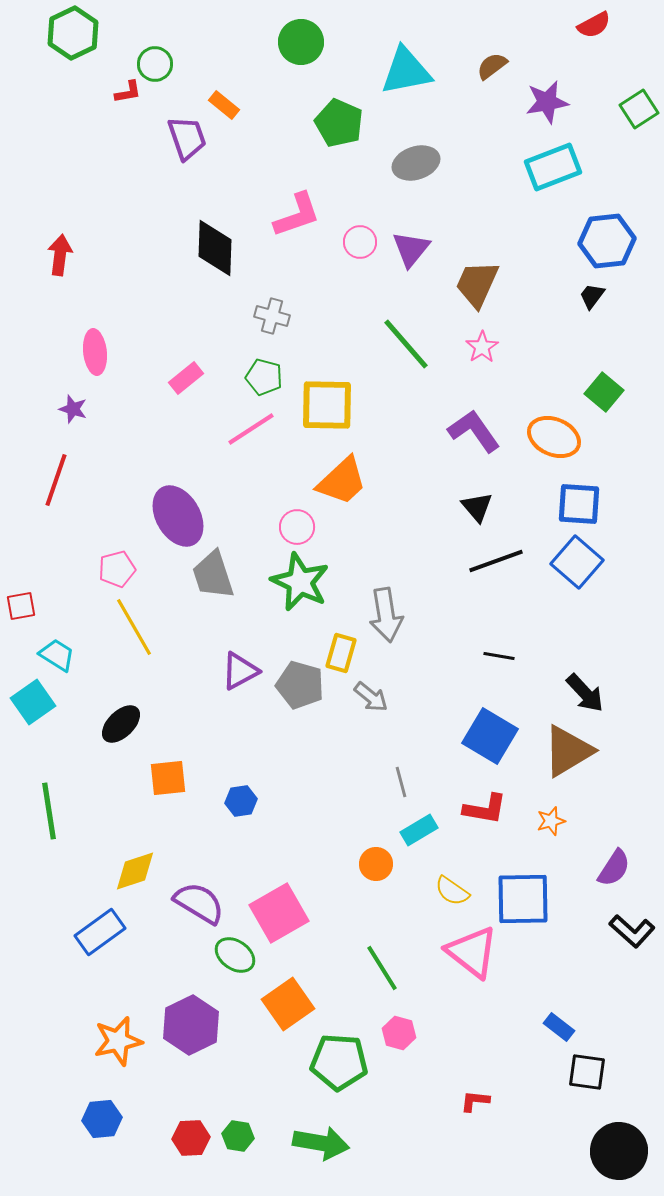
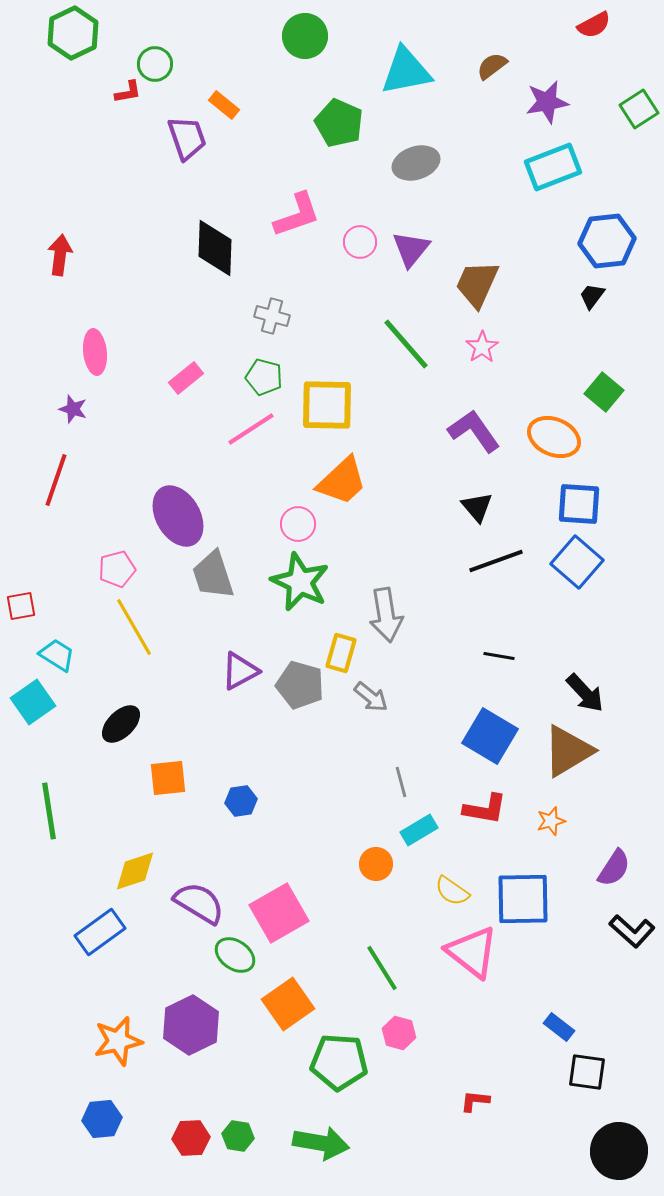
green circle at (301, 42): moved 4 px right, 6 px up
pink circle at (297, 527): moved 1 px right, 3 px up
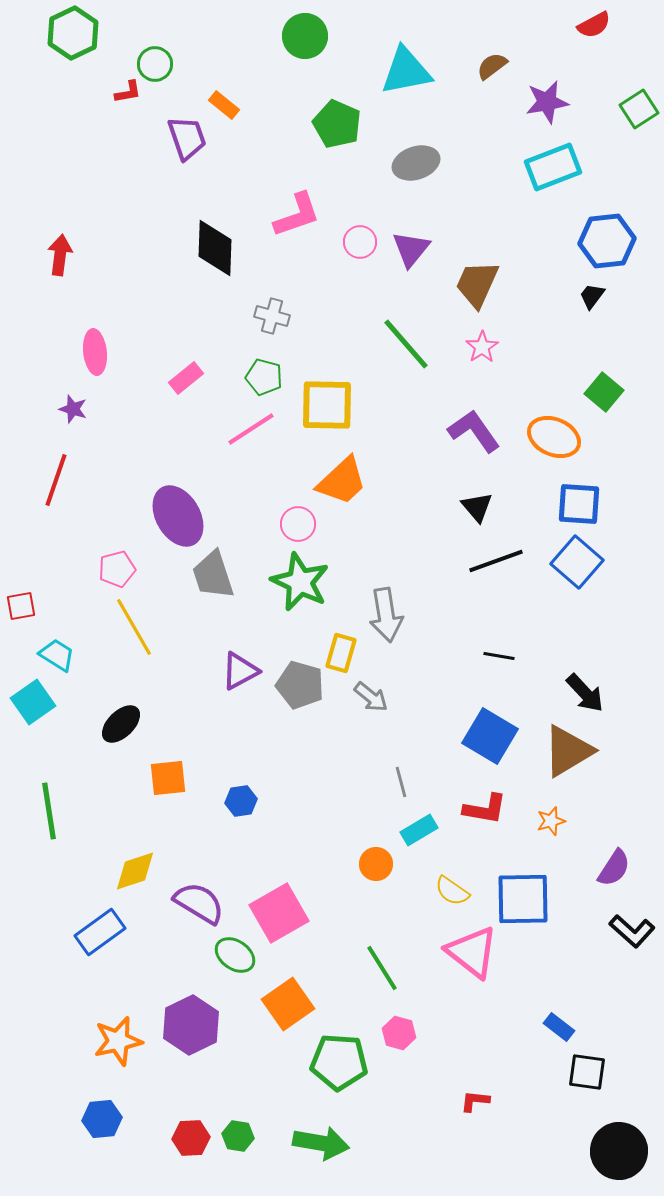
green pentagon at (339, 123): moved 2 px left, 1 px down
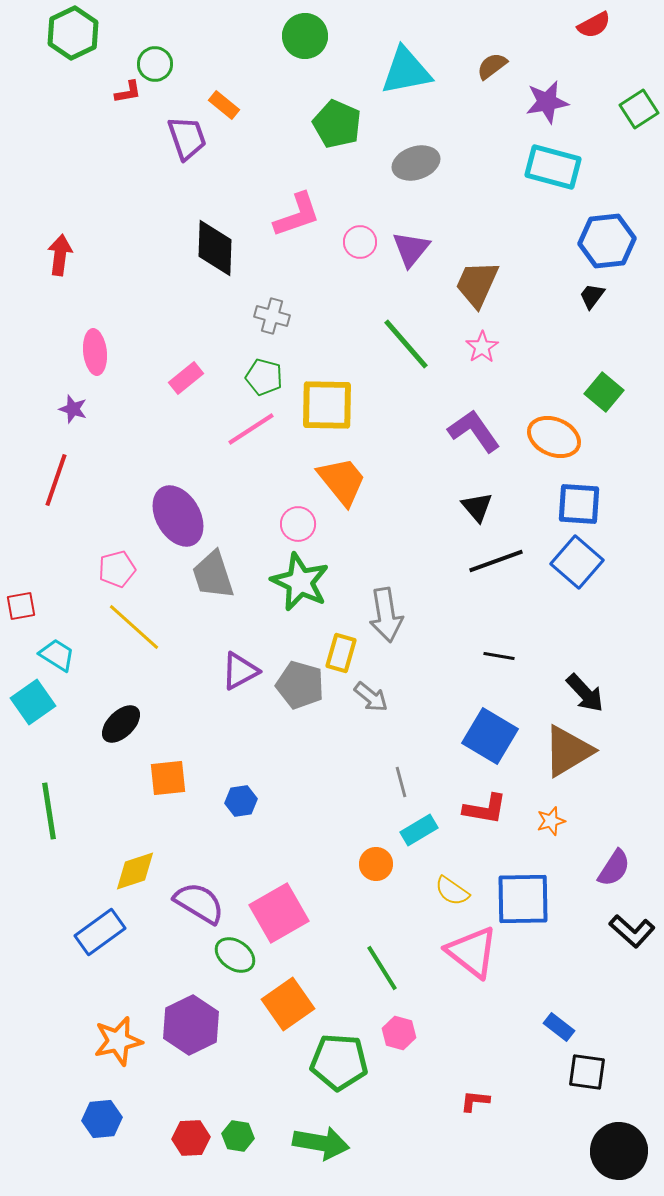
cyan rectangle at (553, 167): rotated 36 degrees clockwise
orange trapezoid at (342, 481): rotated 86 degrees counterclockwise
yellow line at (134, 627): rotated 18 degrees counterclockwise
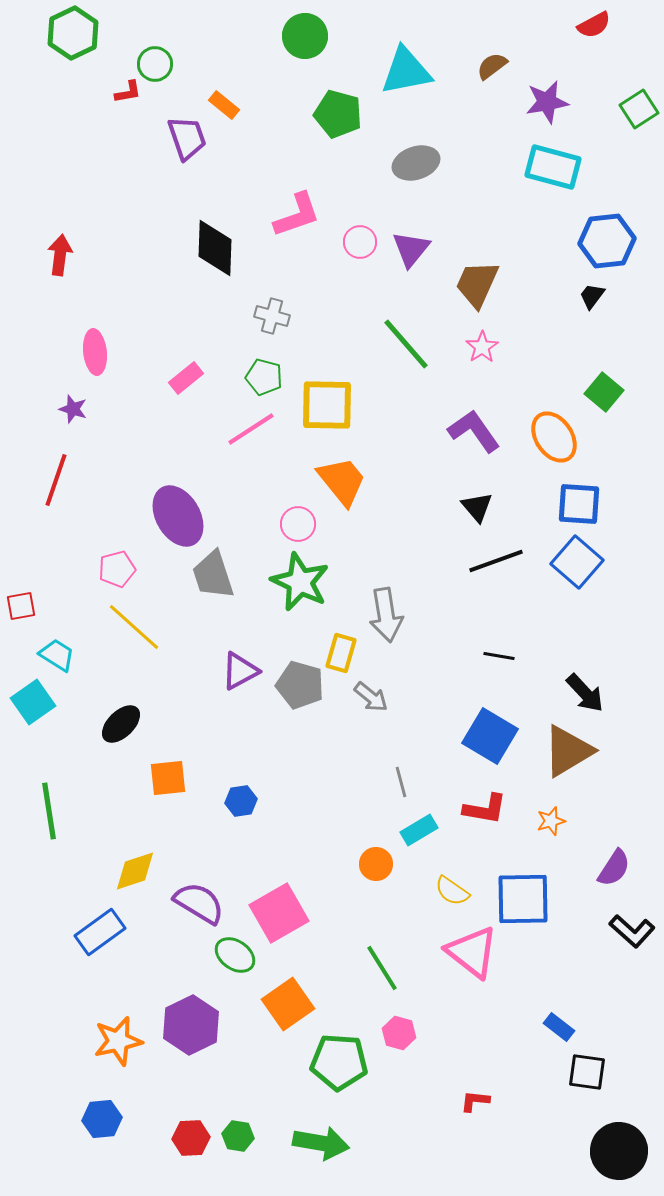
green pentagon at (337, 124): moved 1 px right, 10 px up; rotated 9 degrees counterclockwise
orange ellipse at (554, 437): rotated 33 degrees clockwise
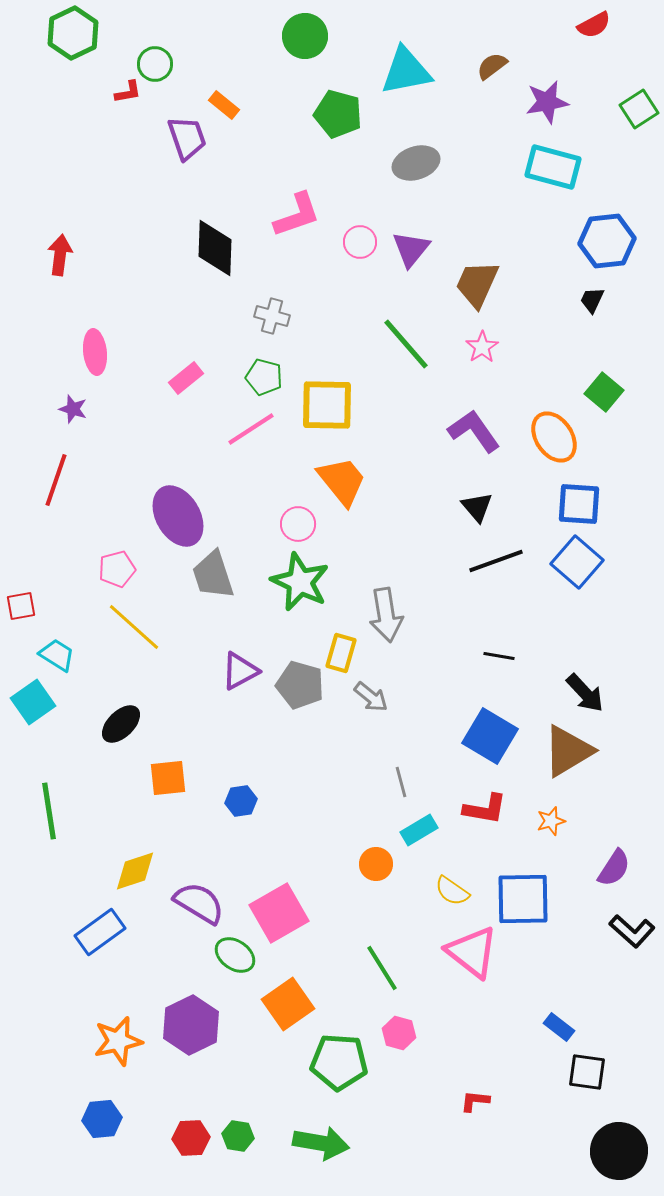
black trapezoid at (592, 296): moved 4 px down; rotated 12 degrees counterclockwise
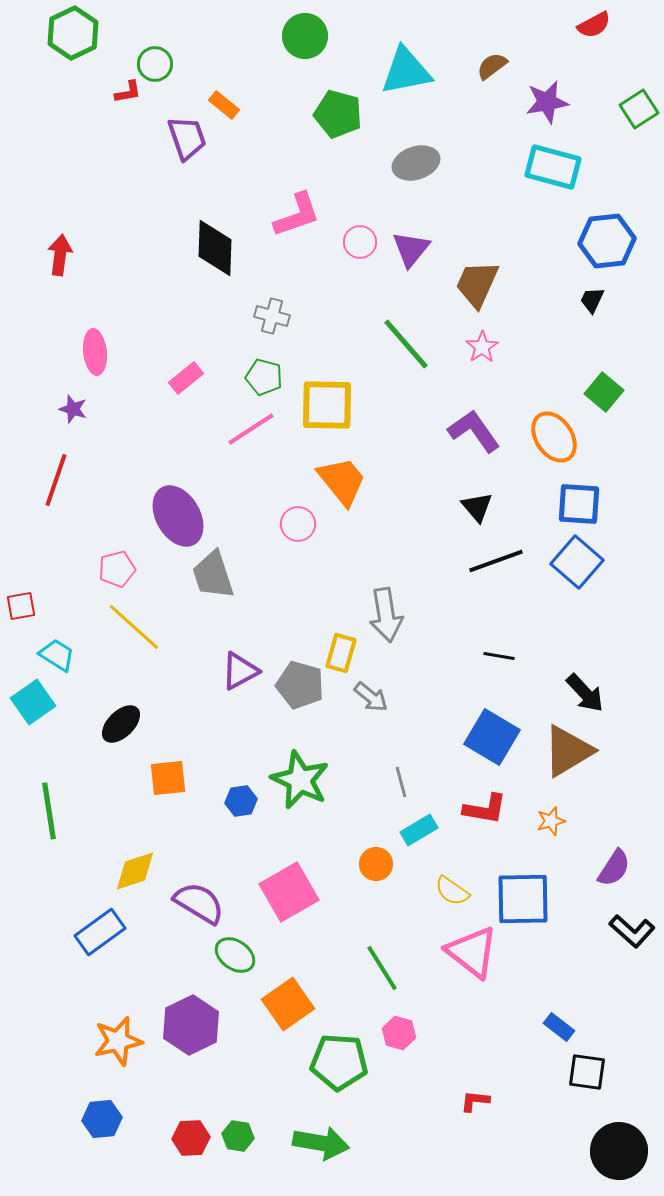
green star at (300, 582): moved 198 px down
blue square at (490, 736): moved 2 px right, 1 px down
pink square at (279, 913): moved 10 px right, 21 px up
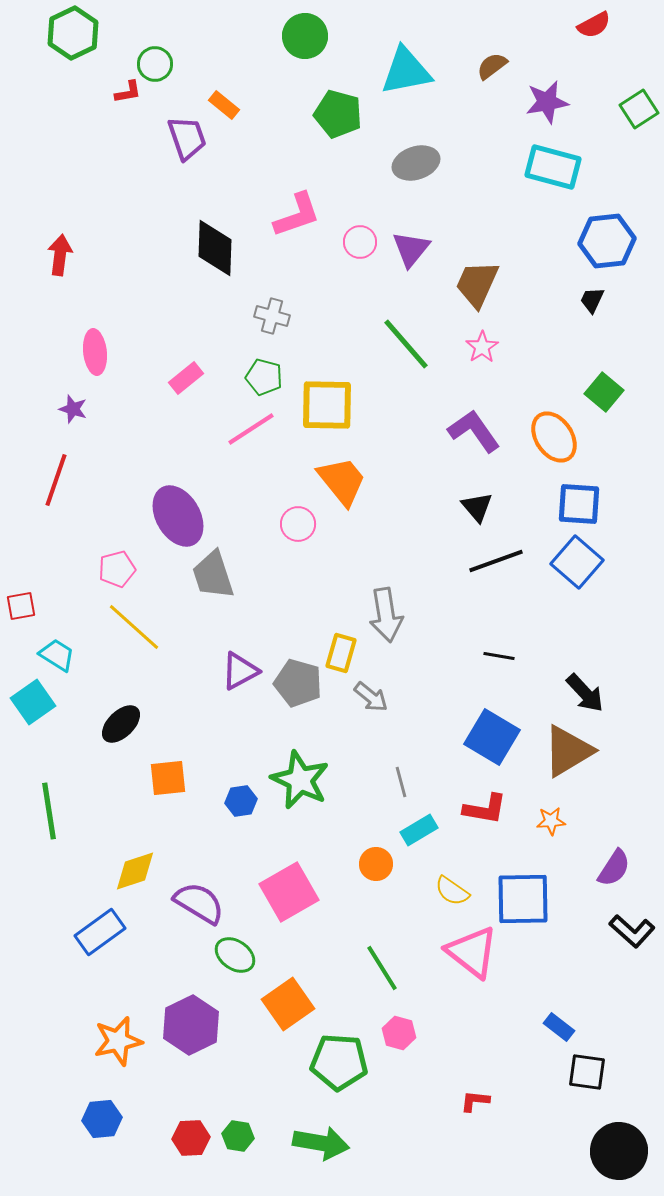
gray pentagon at (300, 685): moved 2 px left, 2 px up
orange star at (551, 821): rotated 12 degrees clockwise
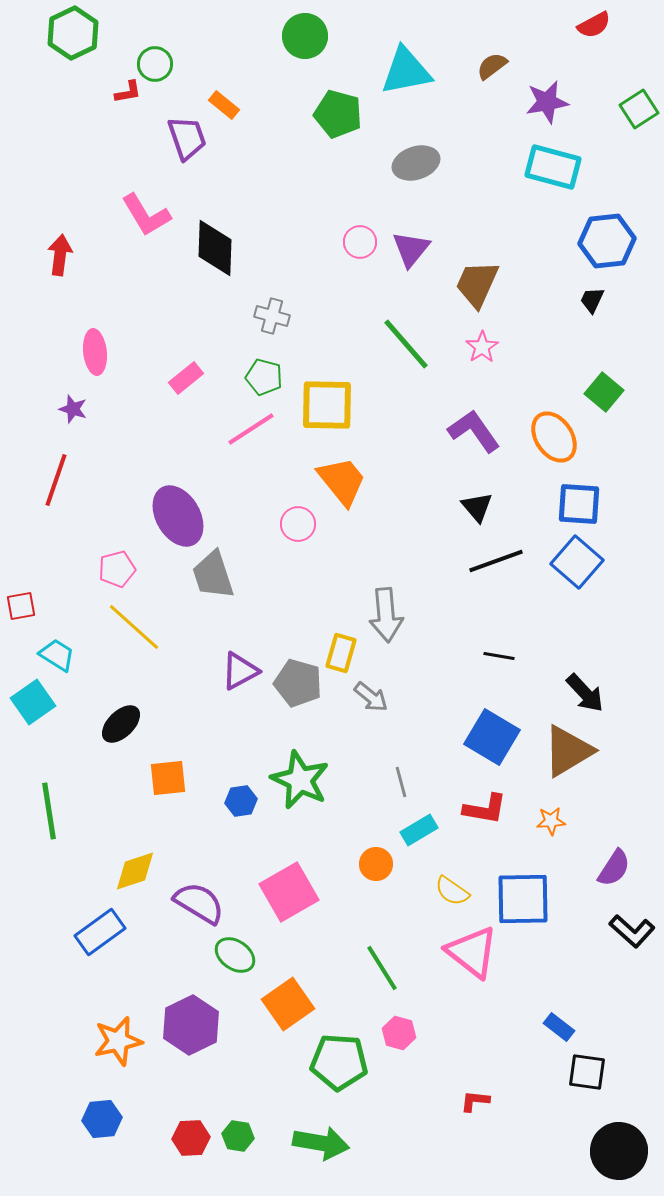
pink L-shape at (297, 215): moved 151 px left; rotated 78 degrees clockwise
gray arrow at (386, 615): rotated 4 degrees clockwise
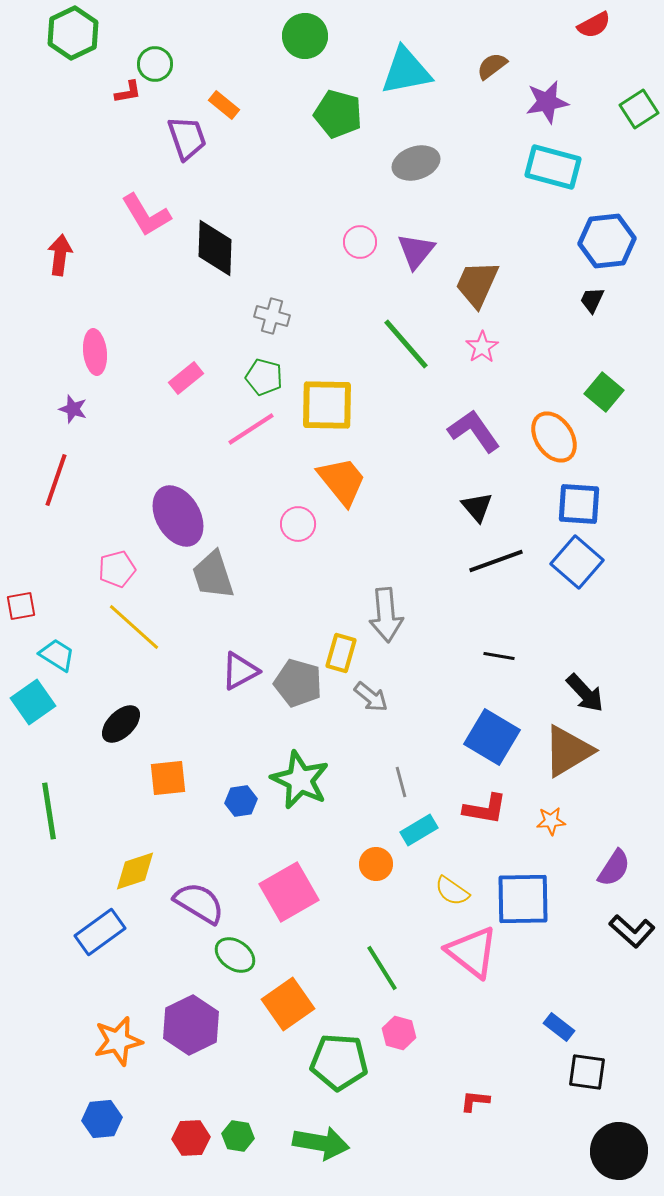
purple triangle at (411, 249): moved 5 px right, 2 px down
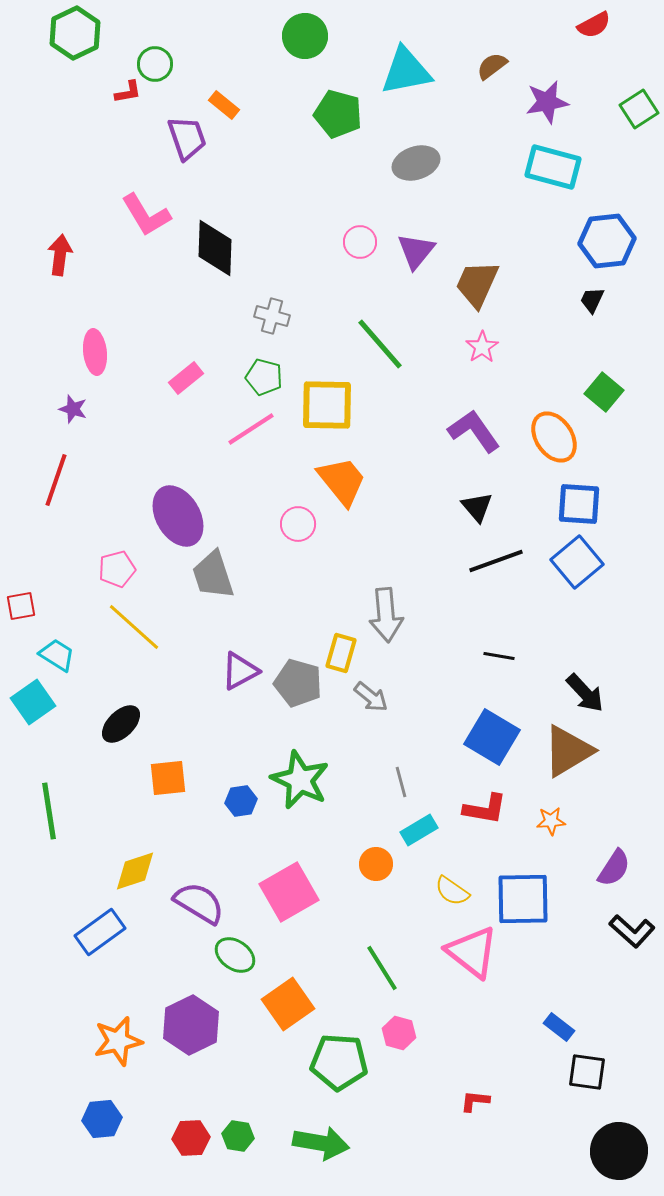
green hexagon at (73, 33): moved 2 px right
green line at (406, 344): moved 26 px left
blue square at (577, 562): rotated 9 degrees clockwise
